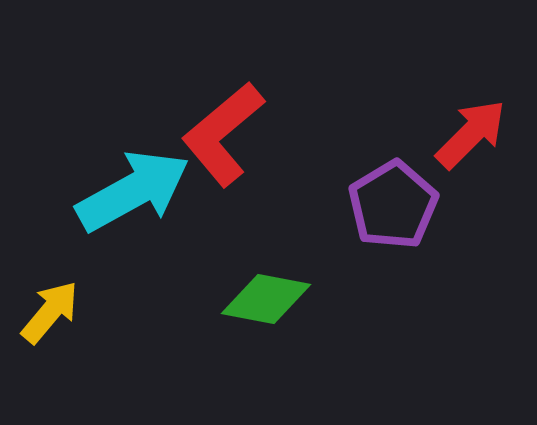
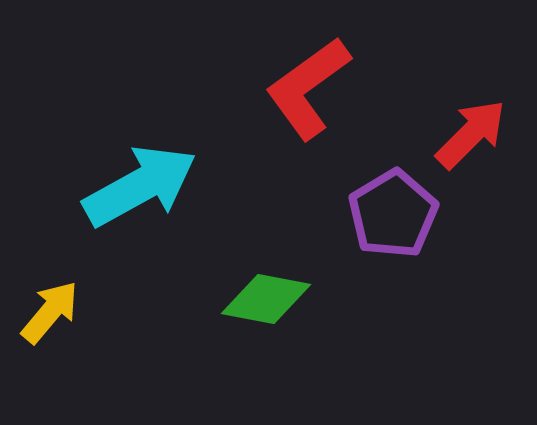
red L-shape: moved 85 px right, 46 px up; rotated 4 degrees clockwise
cyan arrow: moved 7 px right, 5 px up
purple pentagon: moved 9 px down
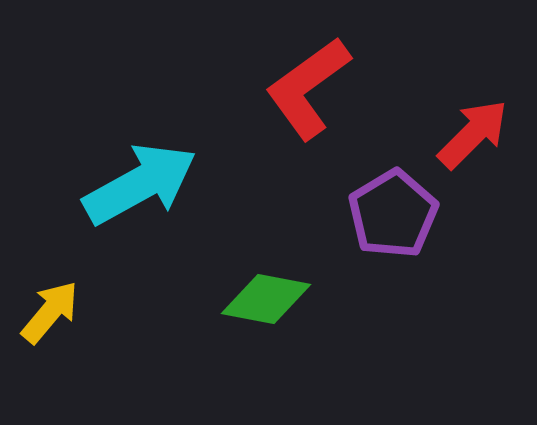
red arrow: moved 2 px right
cyan arrow: moved 2 px up
